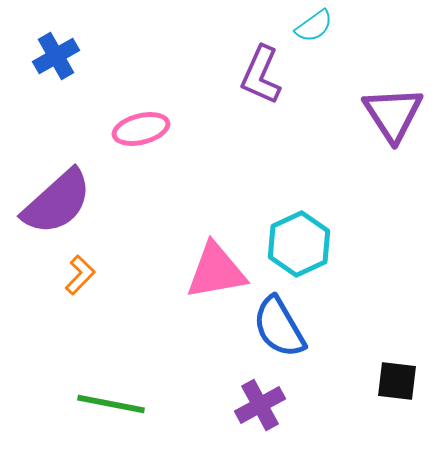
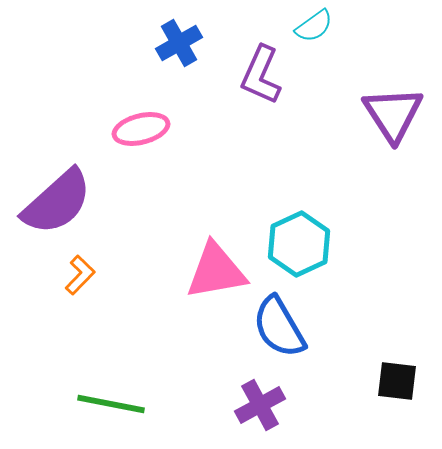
blue cross: moved 123 px right, 13 px up
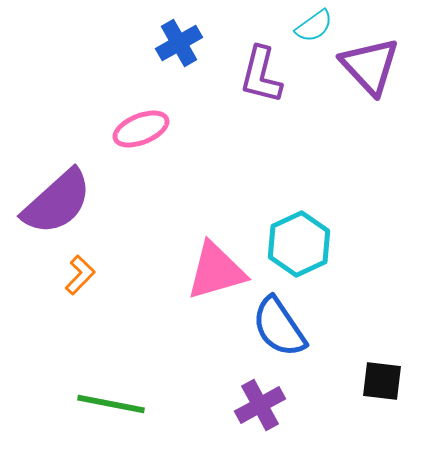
purple L-shape: rotated 10 degrees counterclockwise
purple triangle: moved 23 px left, 48 px up; rotated 10 degrees counterclockwise
pink ellipse: rotated 8 degrees counterclockwise
pink triangle: rotated 6 degrees counterclockwise
blue semicircle: rotated 4 degrees counterclockwise
black square: moved 15 px left
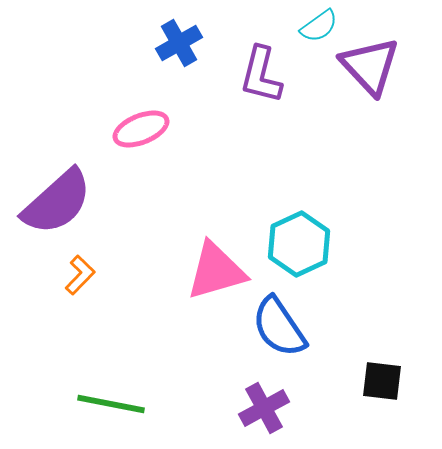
cyan semicircle: moved 5 px right
purple cross: moved 4 px right, 3 px down
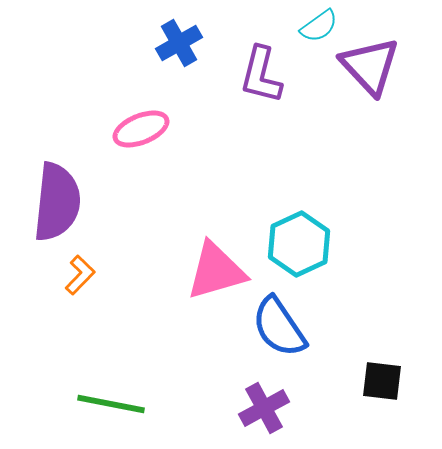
purple semicircle: rotated 42 degrees counterclockwise
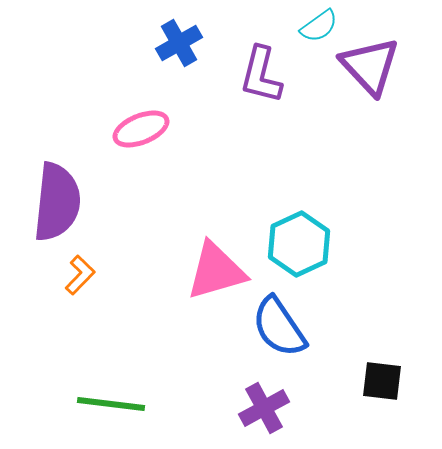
green line: rotated 4 degrees counterclockwise
